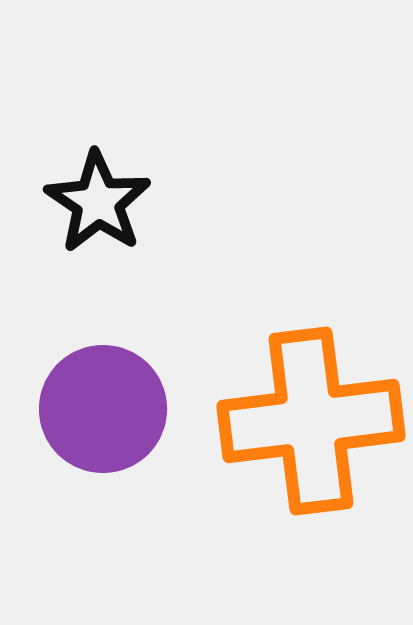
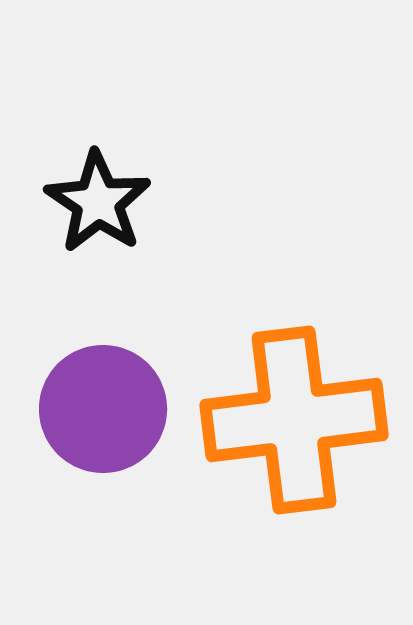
orange cross: moved 17 px left, 1 px up
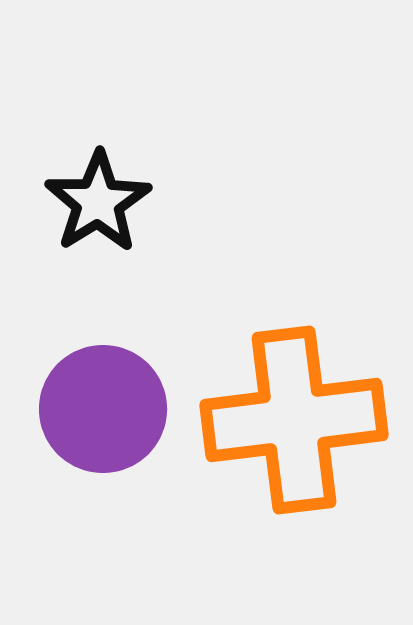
black star: rotated 6 degrees clockwise
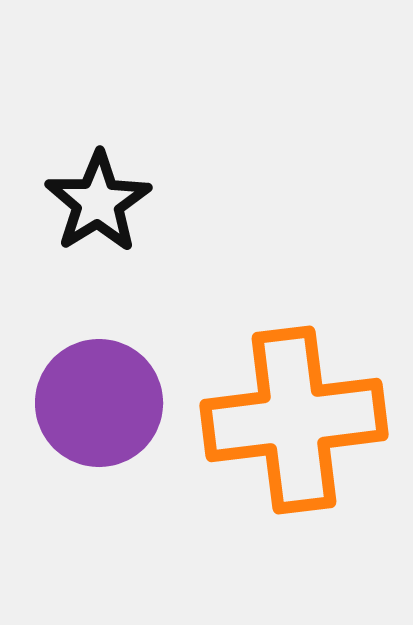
purple circle: moved 4 px left, 6 px up
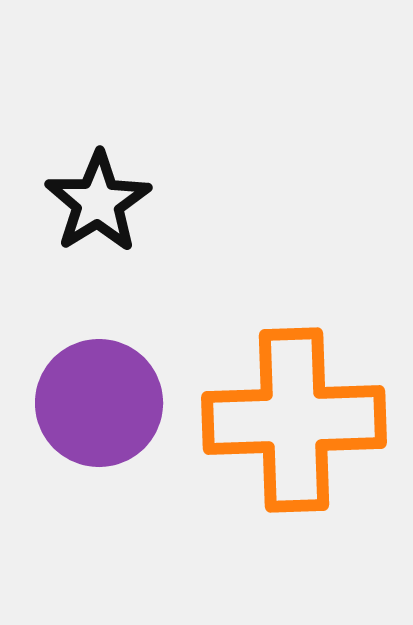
orange cross: rotated 5 degrees clockwise
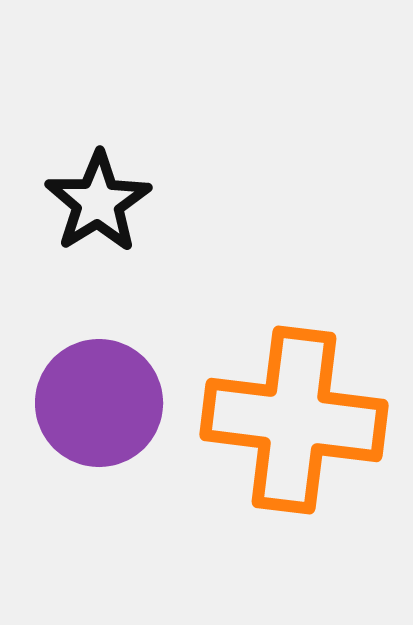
orange cross: rotated 9 degrees clockwise
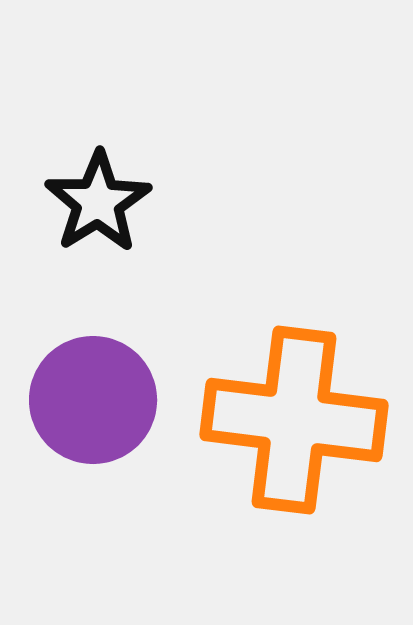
purple circle: moved 6 px left, 3 px up
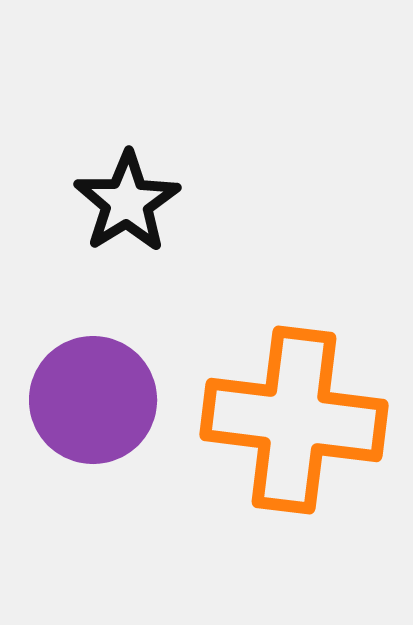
black star: moved 29 px right
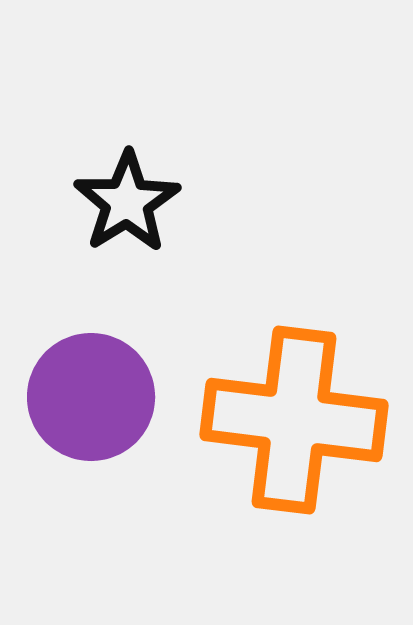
purple circle: moved 2 px left, 3 px up
